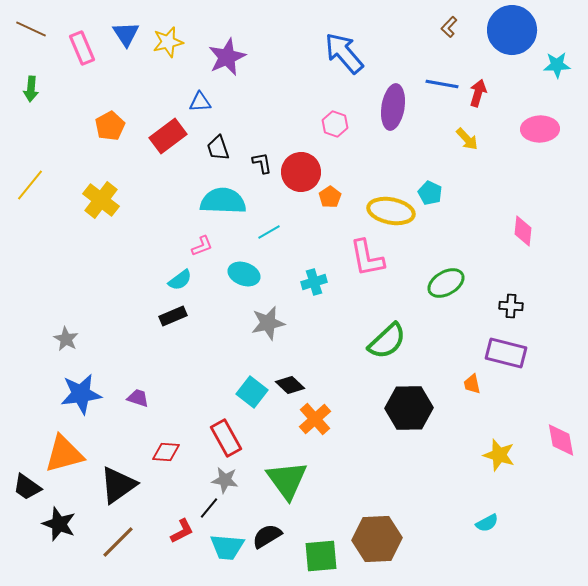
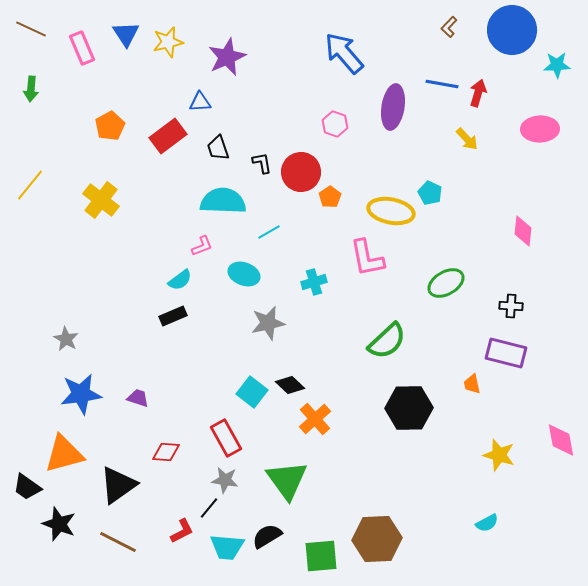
brown line at (118, 542): rotated 72 degrees clockwise
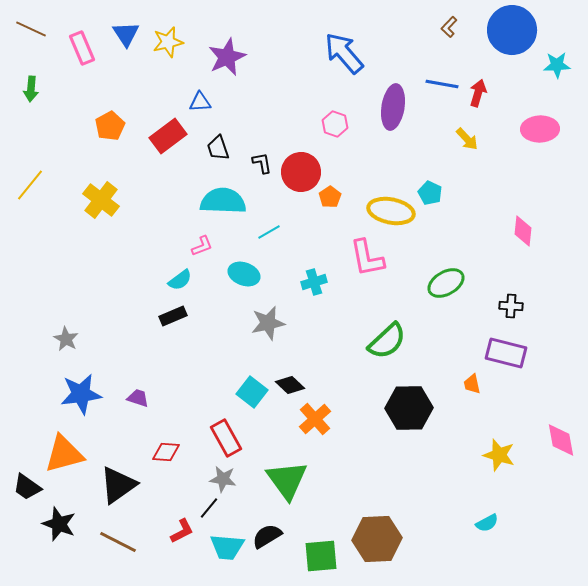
gray star at (225, 480): moved 2 px left, 1 px up
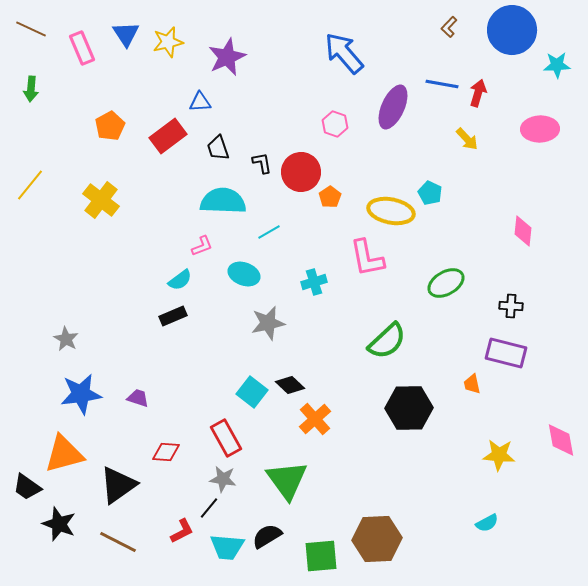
purple ellipse at (393, 107): rotated 15 degrees clockwise
yellow star at (499, 455): rotated 12 degrees counterclockwise
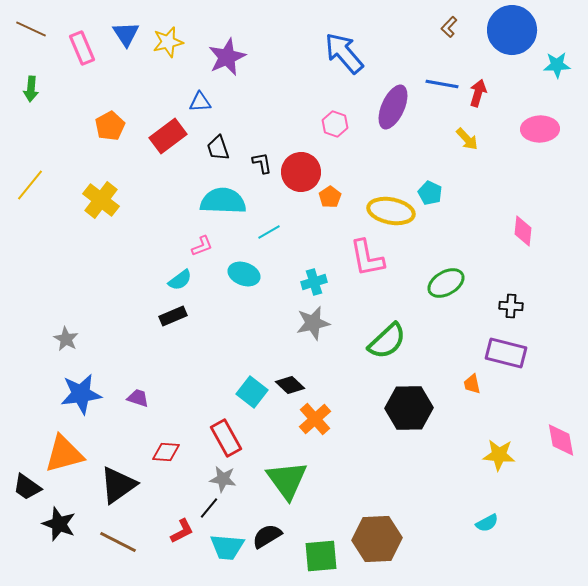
gray star at (268, 323): moved 45 px right
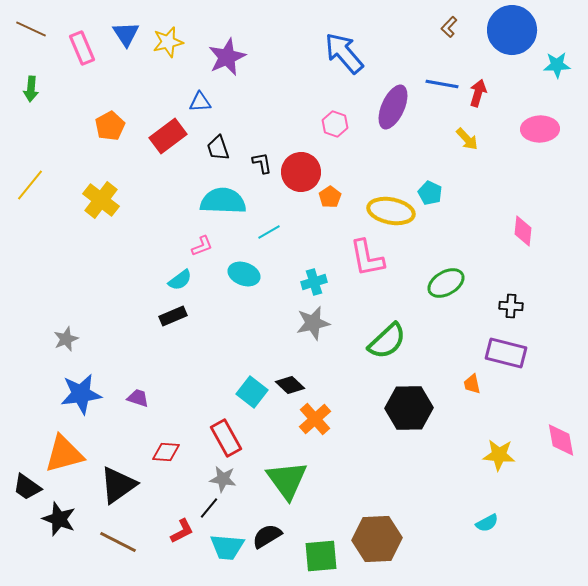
gray star at (66, 339): rotated 20 degrees clockwise
black star at (59, 524): moved 5 px up
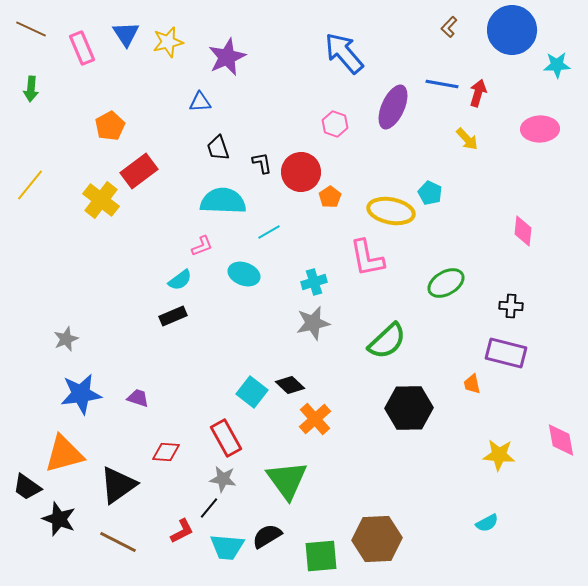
red rectangle at (168, 136): moved 29 px left, 35 px down
